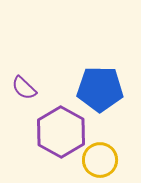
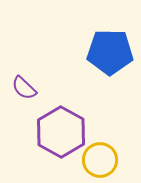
blue pentagon: moved 10 px right, 37 px up
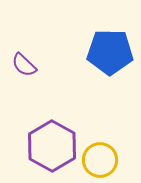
purple semicircle: moved 23 px up
purple hexagon: moved 9 px left, 14 px down
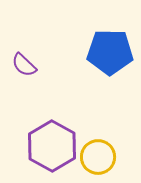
yellow circle: moved 2 px left, 3 px up
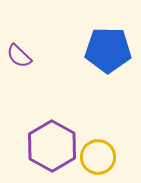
blue pentagon: moved 2 px left, 2 px up
purple semicircle: moved 5 px left, 9 px up
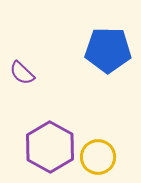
purple semicircle: moved 3 px right, 17 px down
purple hexagon: moved 2 px left, 1 px down
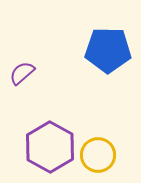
purple semicircle: rotated 96 degrees clockwise
yellow circle: moved 2 px up
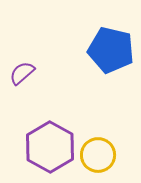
blue pentagon: moved 3 px right; rotated 12 degrees clockwise
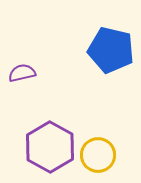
purple semicircle: rotated 28 degrees clockwise
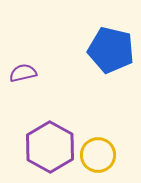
purple semicircle: moved 1 px right
